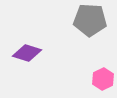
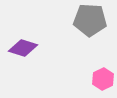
purple diamond: moved 4 px left, 5 px up
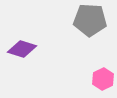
purple diamond: moved 1 px left, 1 px down
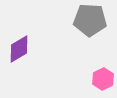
purple diamond: moved 3 px left; rotated 48 degrees counterclockwise
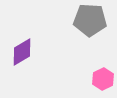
purple diamond: moved 3 px right, 3 px down
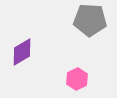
pink hexagon: moved 26 px left
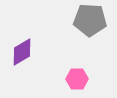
pink hexagon: rotated 25 degrees clockwise
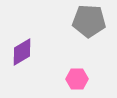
gray pentagon: moved 1 px left, 1 px down
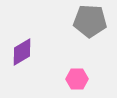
gray pentagon: moved 1 px right
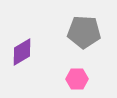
gray pentagon: moved 6 px left, 11 px down
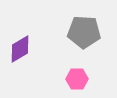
purple diamond: moved 2 px left, 3 px up
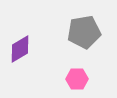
gray pentagon: rotated 12 degrees counterclockwise
